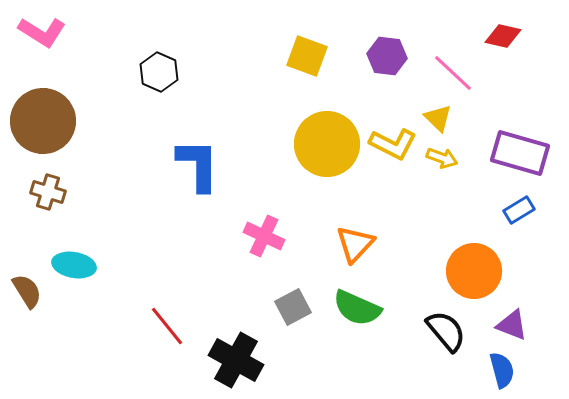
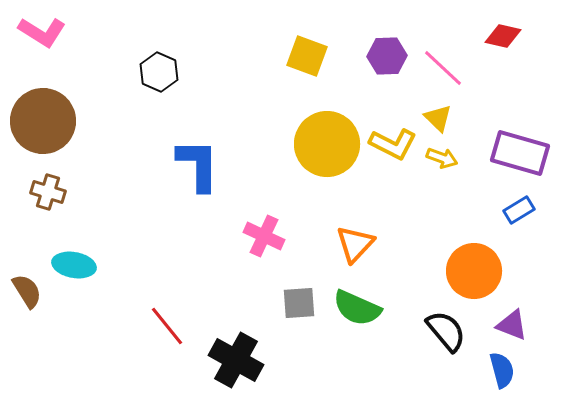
purple hexagon: rotated 9 degrees counterclockwise
pink line: moved 10 px left, 5 px up
gray square: moved 6 px right, 4 px up; rotated 24 degrees clockwise
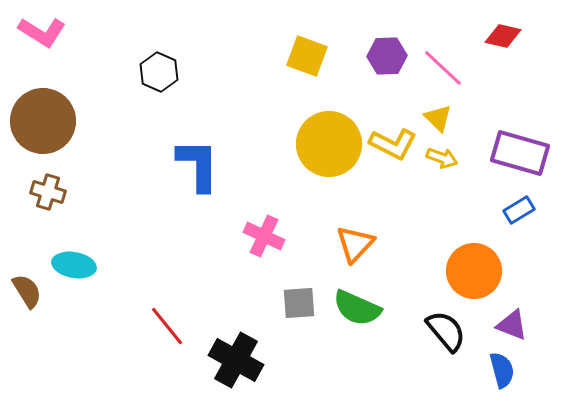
yellow circle: moved 2 px right
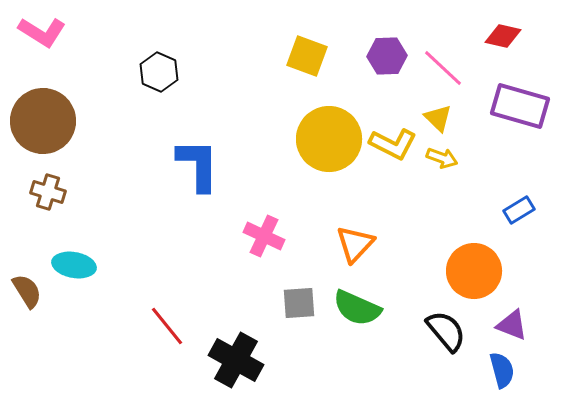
yellow circle: moved 5 px up
purple rectangle: moved 47 px up
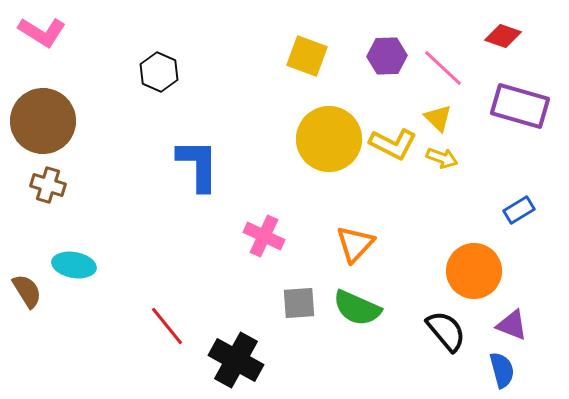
red diamond: rotated 6 degrees clockwise
brown cross: moved 7 px up
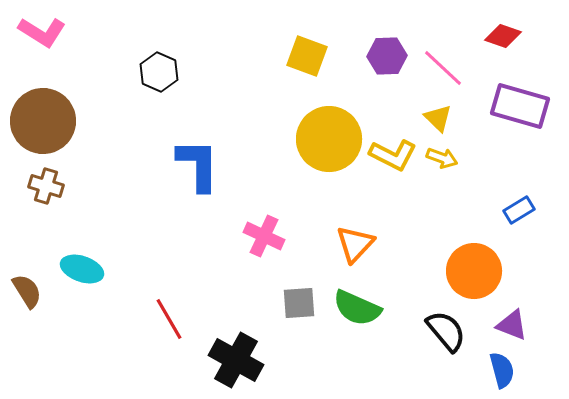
yellow L-shape: moved 11 px down
brown cross: moved 2 px left, 1 px down
cyan ellipse: moved 8 px right, 4 px down; rotated 9 degrees clockwise
red line: moved 2 px right, 7 px up; rotated 9 degrees clockwise
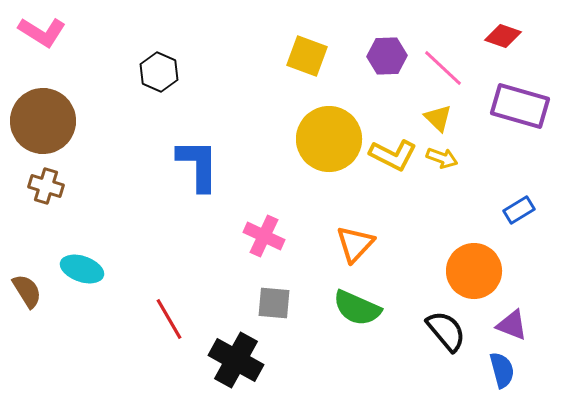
gray square: moved 25 px left; rotated 9 degrees clockwise
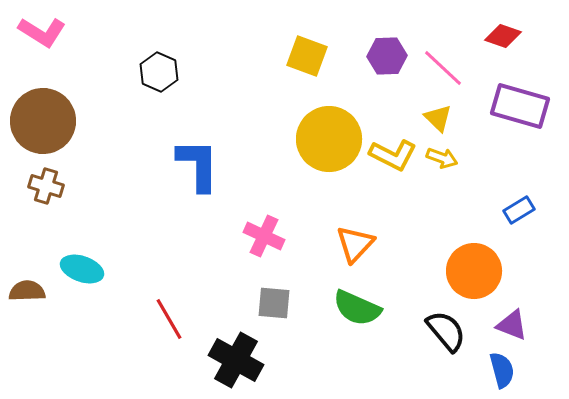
brown semicircle: rotated 60 degrees counterclockwise
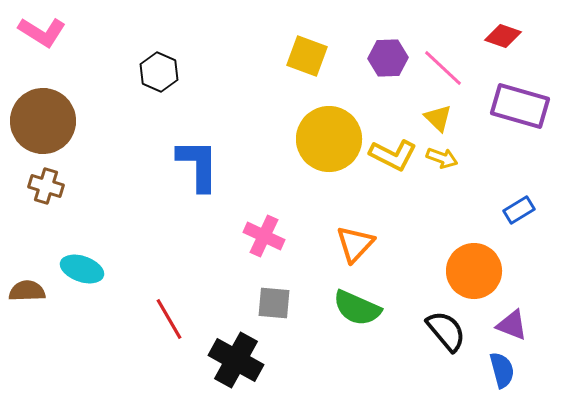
purple hexagon: moved 1 px right, 2 px down
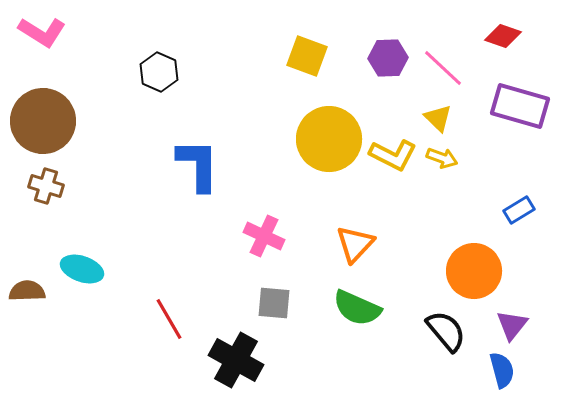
purple triangle: rotated 48 degrees clockwise
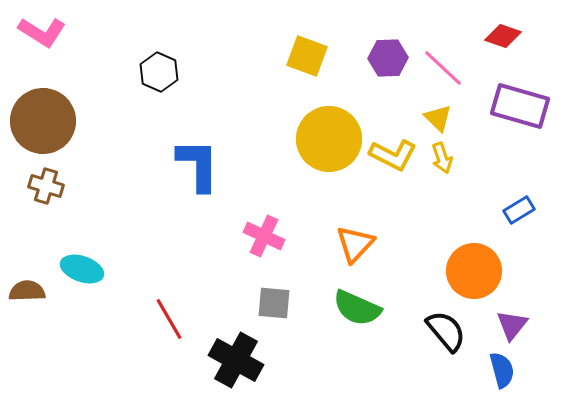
yellow arrow: rotated 52 degrees clockwise
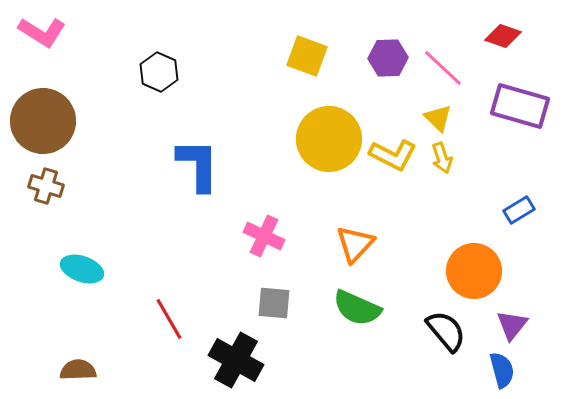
brown semicircle: moved 51 px right, 79 px down
